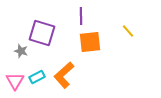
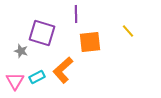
purple line: moved 5 px left, 2 px up
orange L-shape: moved 1 px left, 5 px up
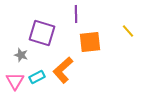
gray star: moved 4 px down
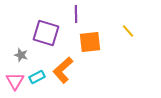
purple square: moved 4 px right
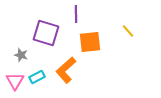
orange L-shape: moved 3 px right
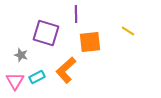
yellow line: rotated 16 degrees counterclockwise
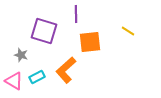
purple square: moved 2 px left, 2 px up
pink triangle: moved 1 px left; rotated 30 degrees counterclockwise
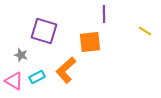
purple line: moved 28 px right
yellow line: moved 17 px right
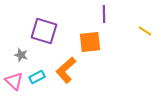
pink triangle: rotated 12 degrees clockwise
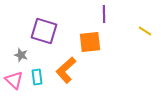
cyan rectangle: rotated 70 degrees counterclockwise
pink triangle: moved 1 px up
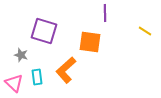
purple line: moved 1 px right, 1 px up
orange square: rotated 15 degrees clockwise
pink triangle: moved 3 px down
